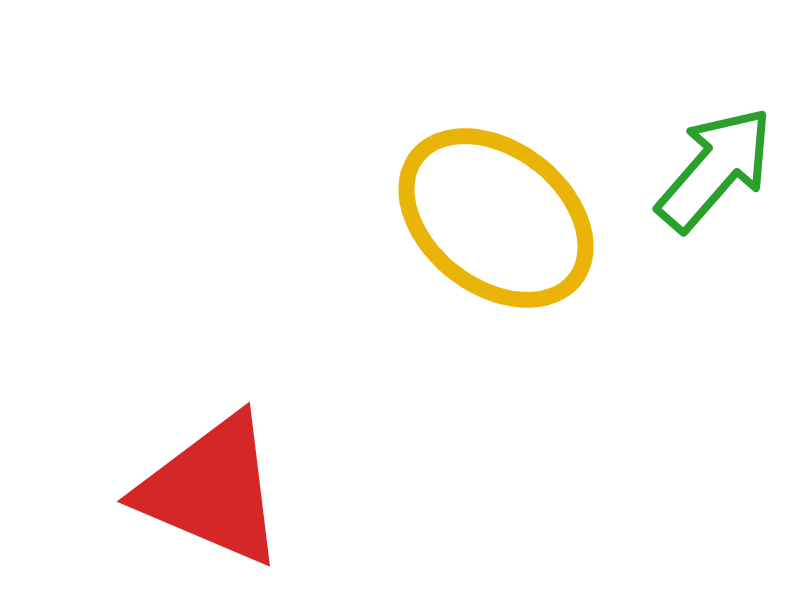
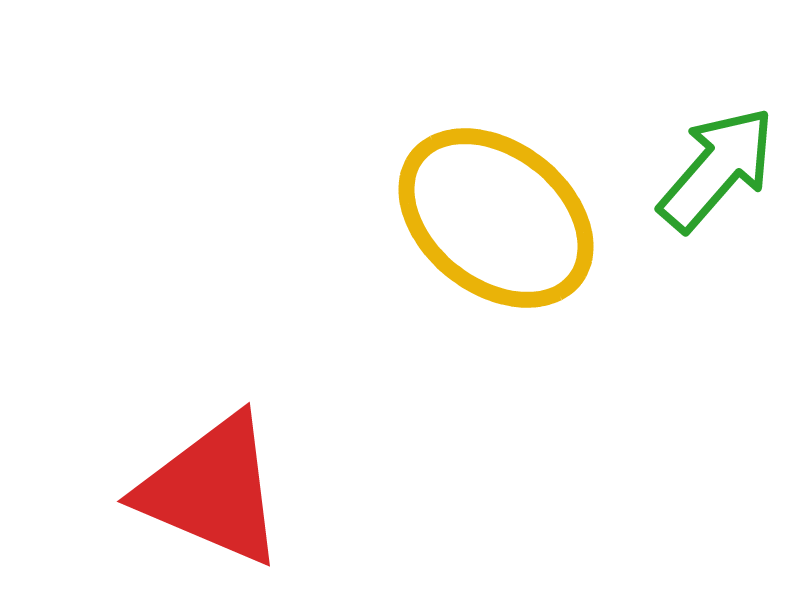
green arrow: moved 2 px right
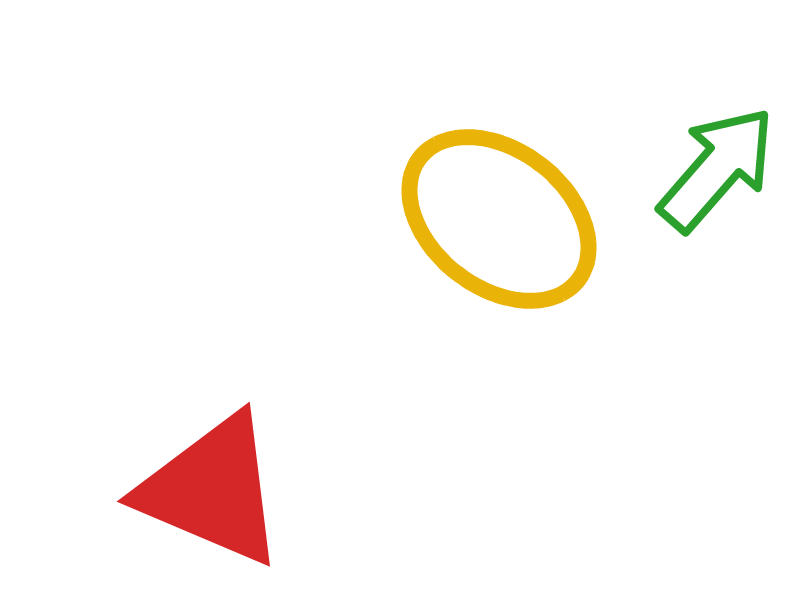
yellow ellipse: moved 3 px right, 1 px down
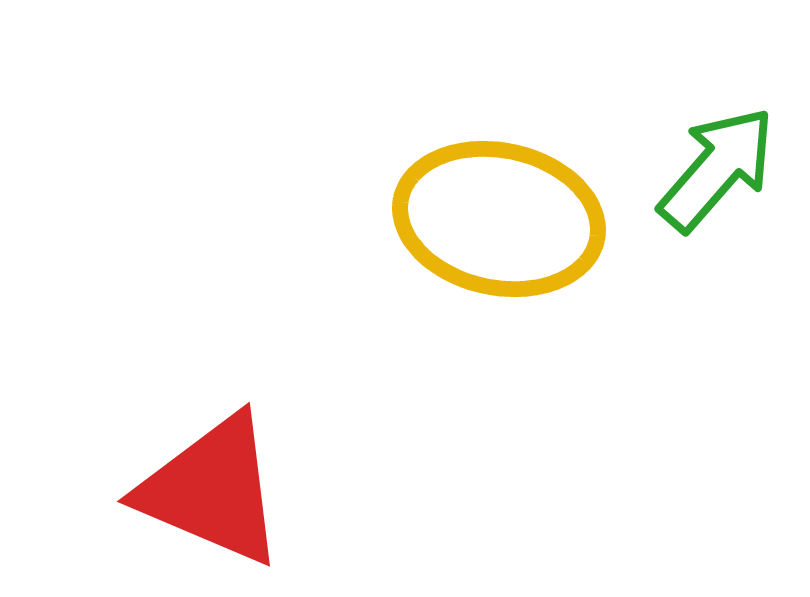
yellow ellipse: rotated 26 degrees counterclockwise
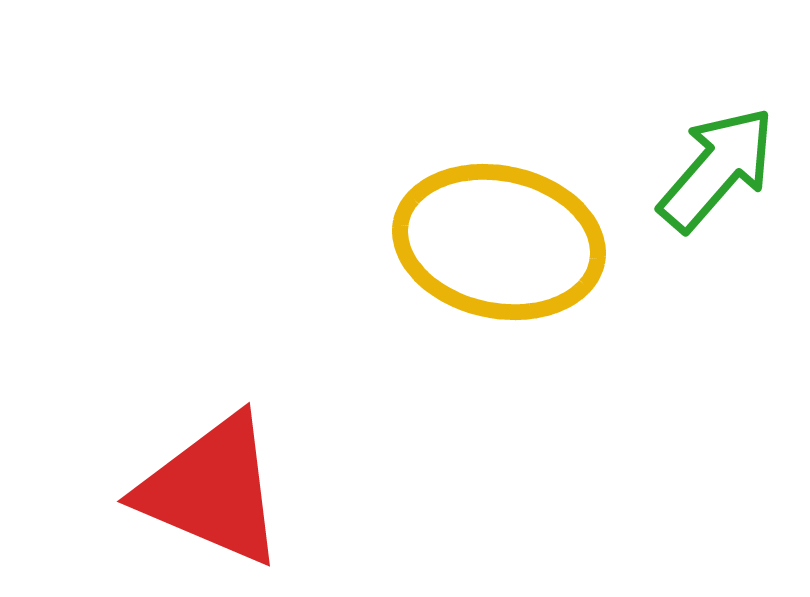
yellow ellipse: moved 23 px down
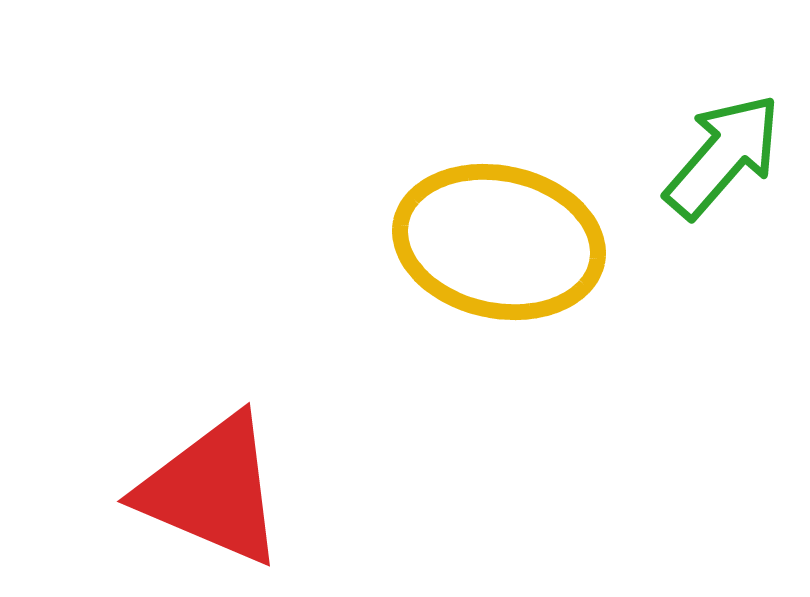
green arrow: moved 6 px right, 13 px up
